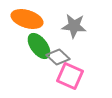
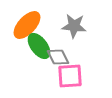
orange ellipse: moved 6 px down; rotated 64 degrees counterclockwise
gray diamond: rotated 20 degrees clockwise
pink square: rotated 28 degrees counterclockwise
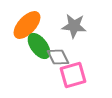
pink square: moved 3 px right, 1 px up; rotated 12 degrees counterclockwise
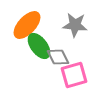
gray star: moved 1 px right, 1 px up
pink square: moved 1 px right
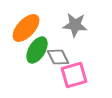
orange ellipse: moved 1 px left, 3 px down
green ellipse: moved 2 px left, 4 px down; rotated 68 degrees clockwise
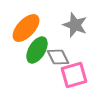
gray star: rotated 15 degrees clockwise
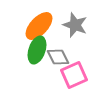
orange ellipse: moved 13 px right, 2 px up
green ellipse: rotated 12 degrees counterclockwise
pink square: rotated 8 degrees counterclockwise
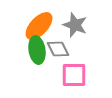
green ellipse: rotated 28 degrees counterclockwise
gray diamond: moved 8 px up
pink square: rotated 24 degrees clockwise
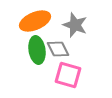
orange ellipse: moved 4 px left, 5 px up; rotated 24 degrees clockwise
pink square: moved 6 px left; rotated 16 degrees clockwise
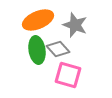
orange ellipse: moved 3 px right, 1 px up
gray diamond: rotated 15 degrees counterclockwise
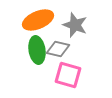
gray diamond: rotated 35 degrees counterclockwise
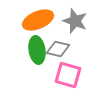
gray star: moved 4 px up
